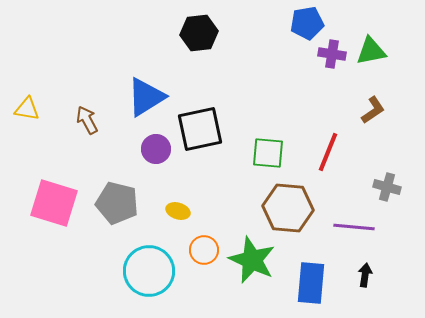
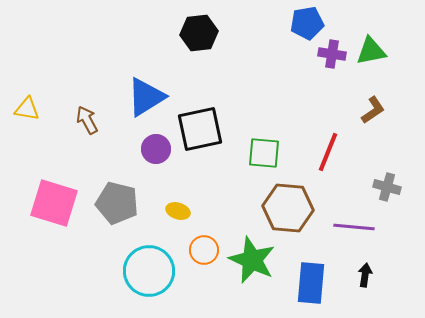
green square: moved 4 px left
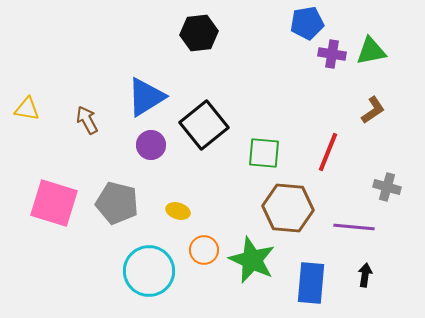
black square: moved 4 px right, 4 px up; rotated 27 degrees counterclockwise
purple circle: moved 5 px left, 4 px up
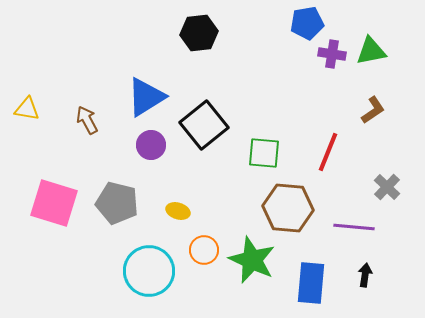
gray cross: rotated 28 degrees clockwise
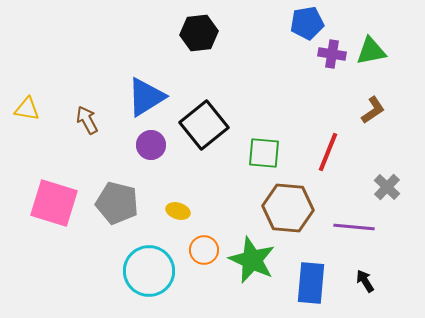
black arrow: moved 6 px down; rotated 40 degrees counterclockwise
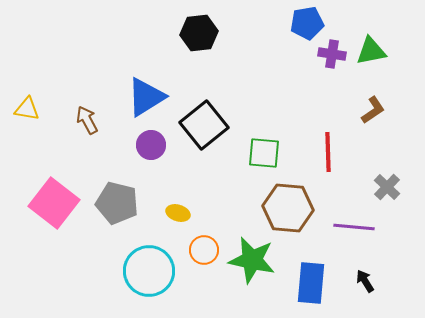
red line: rotated 24 degrees counterclockwise
pink square: rotated 21 degrees clockwise
yellow ellipse: moved 2 px down
green star: rotated 12 degrees counterclockwise
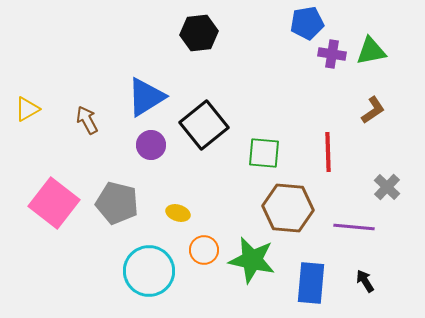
yellow triangle: rotated 40 degrees counterclockwise
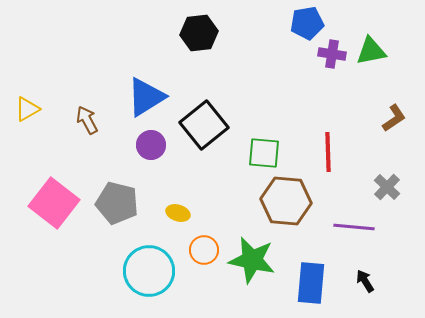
brown L-shape: moved 21 px right, 8 px down
brown hexagon: moved 2 px left, 7 px up
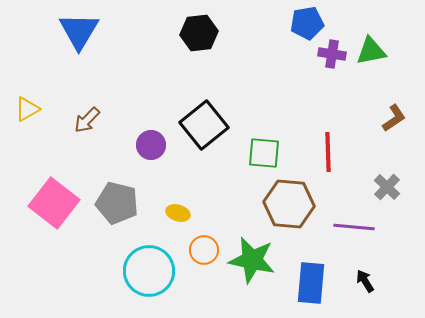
blue triangle: moved 67 px left, 66 px up; rotated 27 degrees counterclockwise
brown arrow: rotated 108 degrees counterclockwise
brown hexagon: moved 3 px right, 3 px down
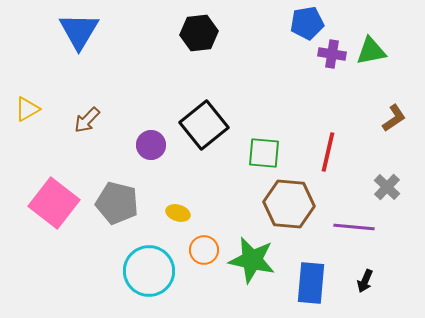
red line: rotated 15 degrees clockwise
black arrow: rotated 125 degrees counterclockwise
